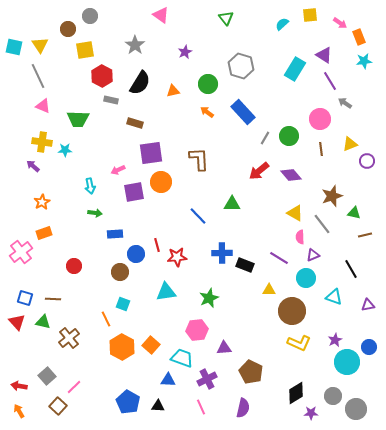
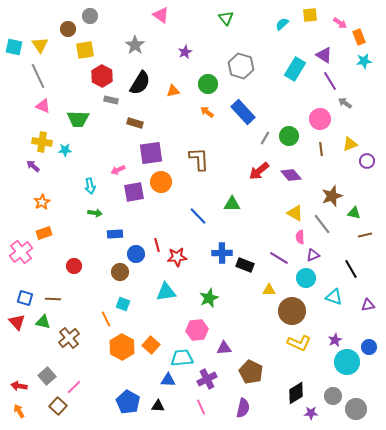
cyan trapezoid at (182, 358): rotated 25 degrees counterclockwise
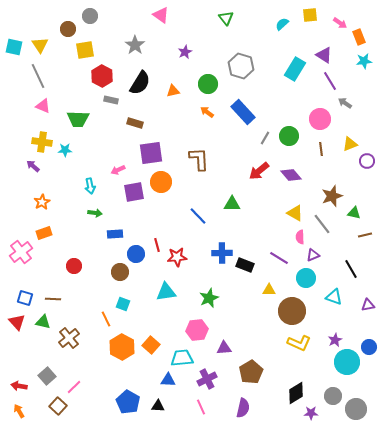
brown pentagon at (251, 372): rotated 15 degrees clockwise
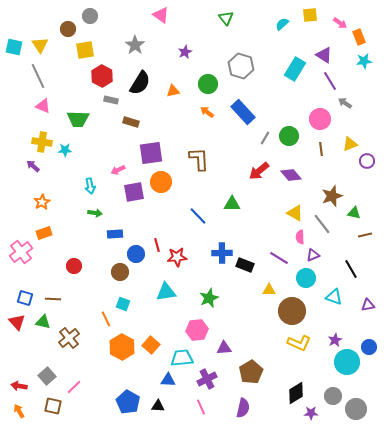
brown rectangle at (135, 123): moved 4 px left, 1 px up
brown square at (58, 406): moved 5 px left; rotated 30 degrees counterclockwise
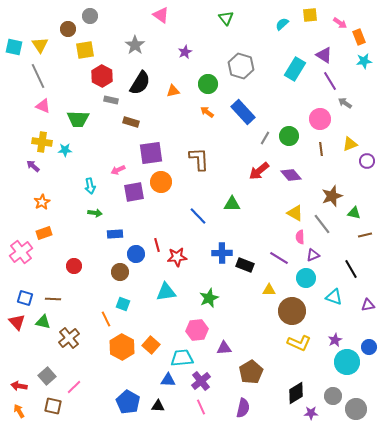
purple cross at (207, 379): moved 6 px left, 2 px down; rotated 12 degrees counterclockwise
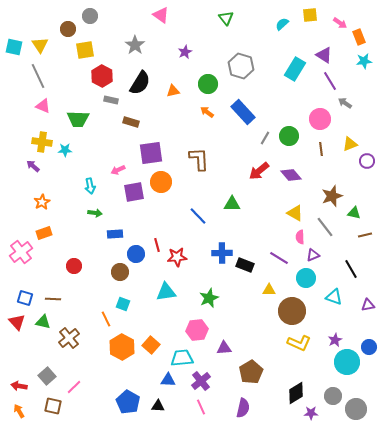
gray line at (322, 224): moved 3 px right, 3 px down
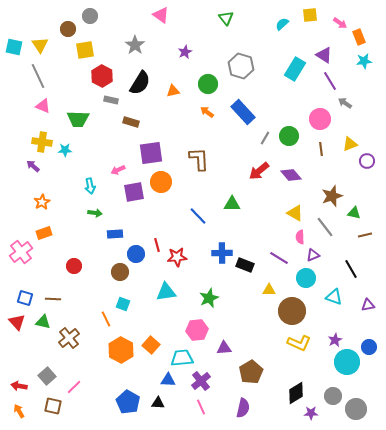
orange hexagon at (122, 347): moved 1 px left, 3 px down
black triangle at (158, 406): moved 3 px up
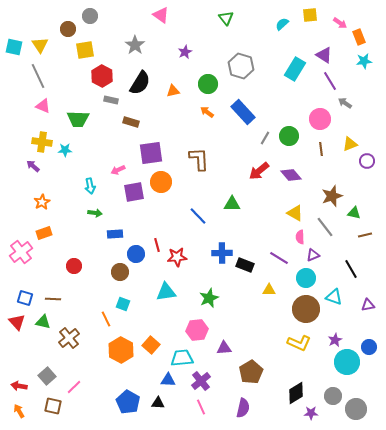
brown circle at (292, 311): moved 14 px right, 2 px up
